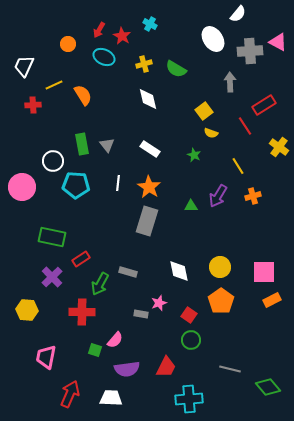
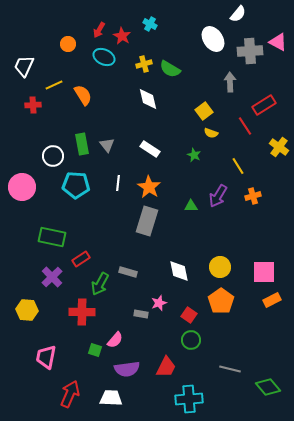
green semicircle at (176, 69): moved 6 px left
white circle at (53, 161): moved 5 px up
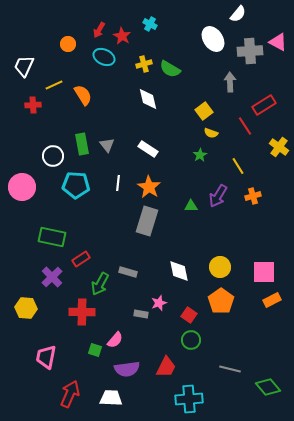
white rectangle at (150, 149): moved 2 px left
green star at (194, 155): moved 6 px right; rotated 16 degrees clockwise
yellow hexagon at (27, 310): moved 1 px left, 2 px up
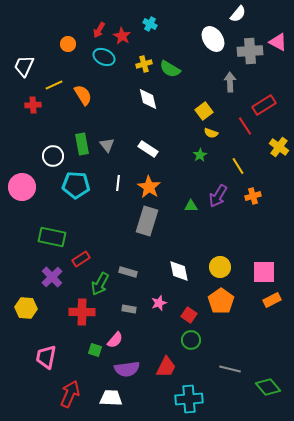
gray rectangle at (141, 314): moved 12 px left, 5 px up
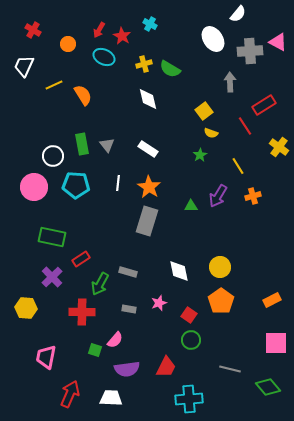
red cross at (33, 105): moved 75 px up; rotated 35 degrees clockwise
pink circle at (22, 187): moved 12 px right
pink square at (264, 272): moved 12 px right, 71 px down
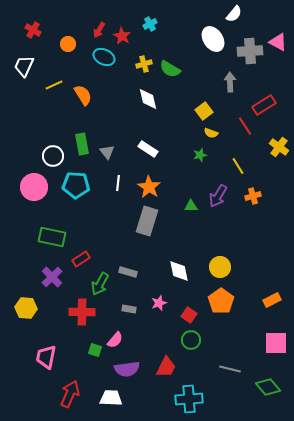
white semicircle at (238, 14): moved 4 px left
cyan cross at (150, 24): rotated 32 degrees clockwise
gray triangle at (107, 145): moved 7 px down
green star at (200, 155): rotated 16 degrees clockwise
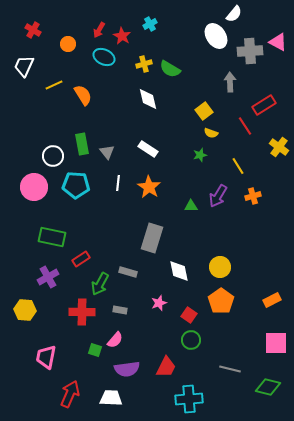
white ellipse at (213, 39): moved 3 px right, 3 px up
gray rectangle at (147, 221): moved 5 px right, 17 px down
purple cross at (52, 277): moved 4 px left; rotated 15 degrees clockwise
yellow hexagon at (26, 308): moved 1 px left, 2 px down
gray rectangle at (129, 309): moved 9 px left, 1 px down
green diamond at (268, 387): rotated 35 degrees counterclockwise
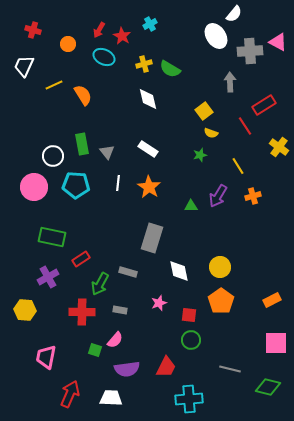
red cross at (33, 30): rotated 14 degrees counterclockwise
red square at (189, 315): rotated 28 degrees counterclockwise
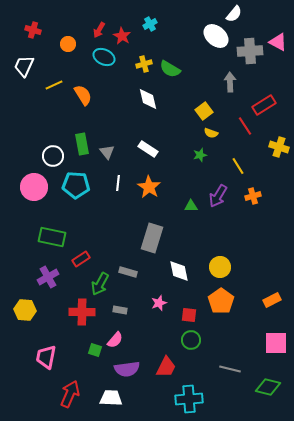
white ellipse at (216, 36): rotated 15 degrees counterclockwise
yellow cross at (279, 147): rotated 18 degrees counterclockwise
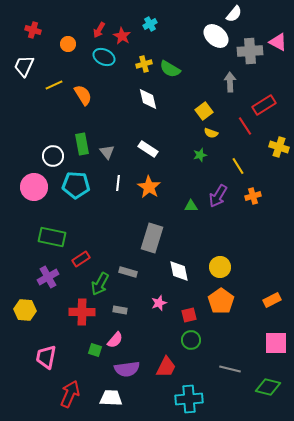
red square at (189, 315): rotated 21 degrees counterclockwise
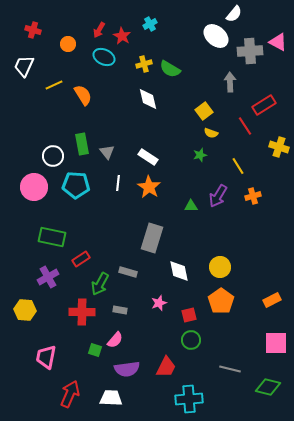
white rectangle at (148, 149): moved 8 px down
